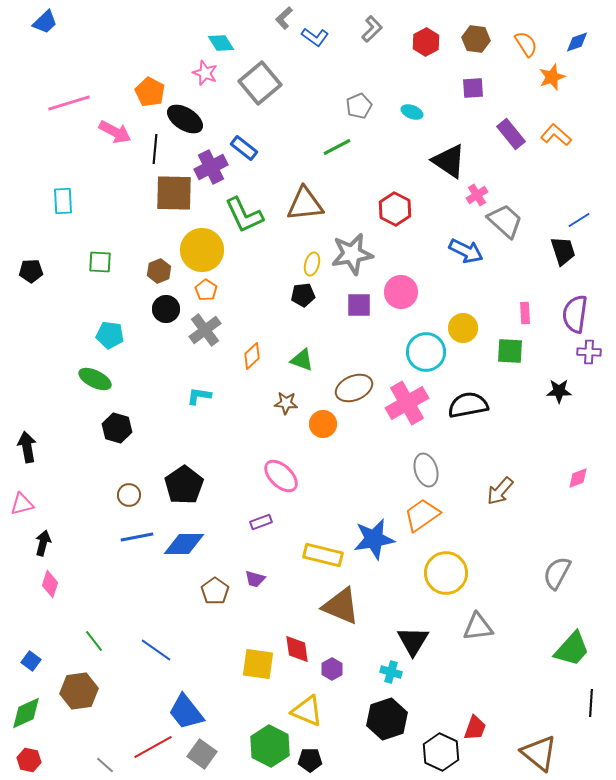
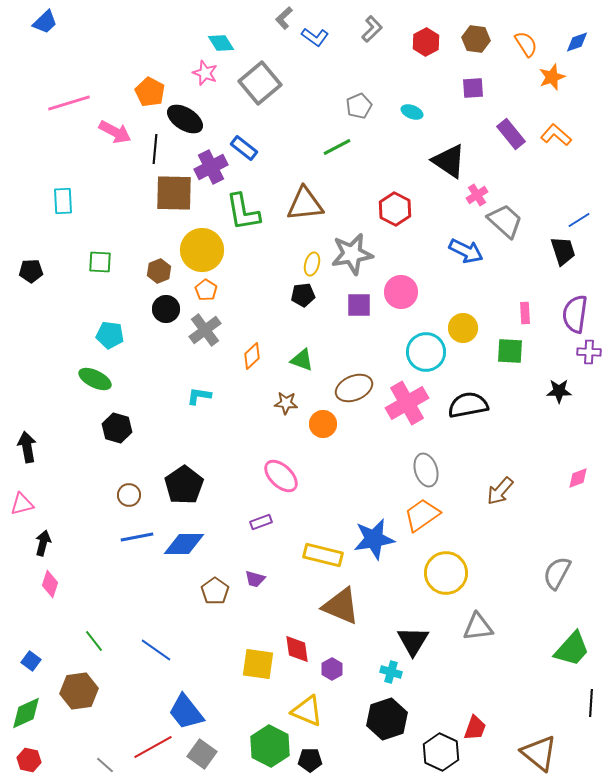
green L-shape at (244, 215): moved 1 px left, 3 px up; rotated 15 degrees clockwise
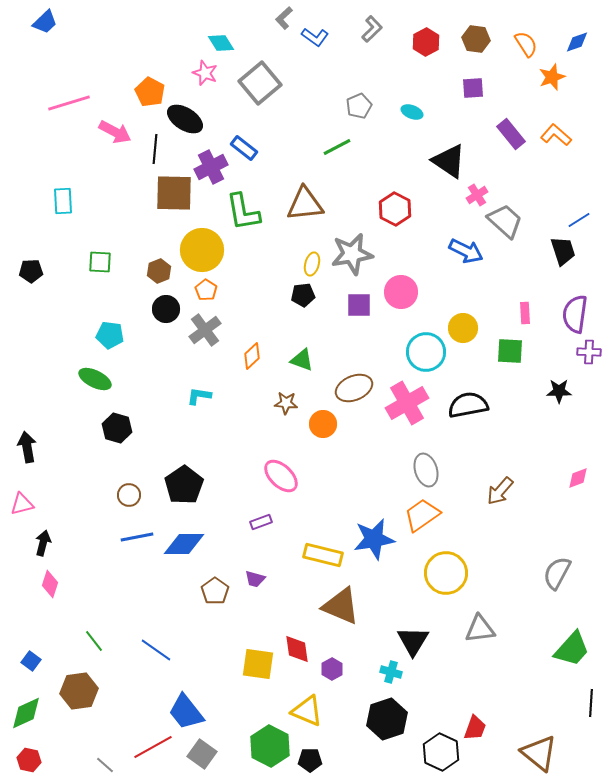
gray triangle at (478, 627): moved 2 px right, 2 px down
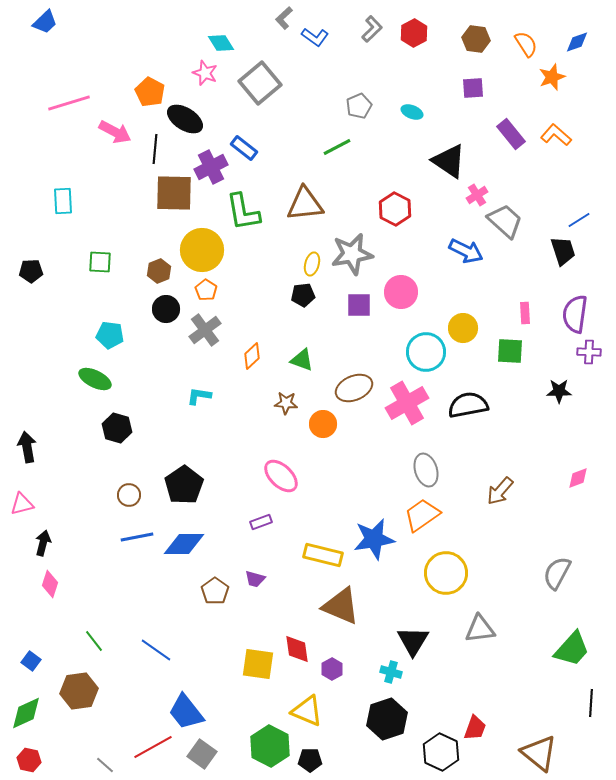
red hexagon at (426, 42): moved 12 px left, 9 px up
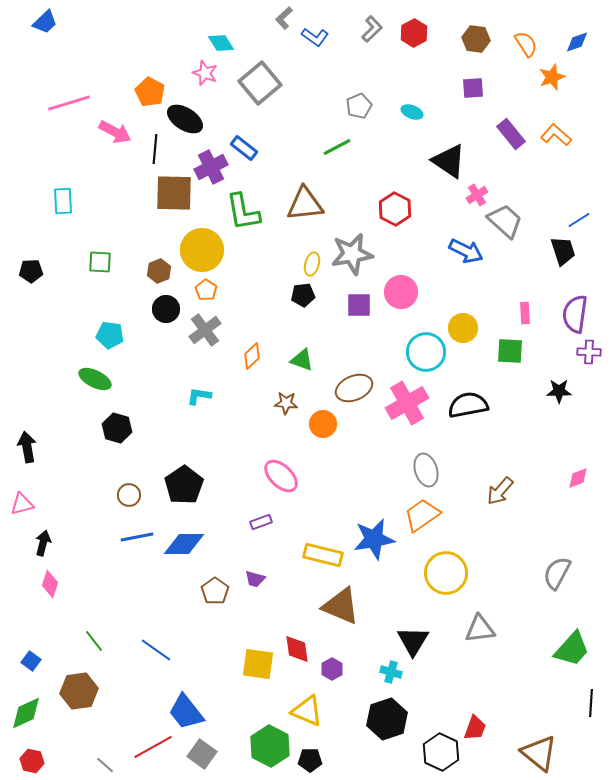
red hexagon at (29, 760): moved 3 px right, 1 px down
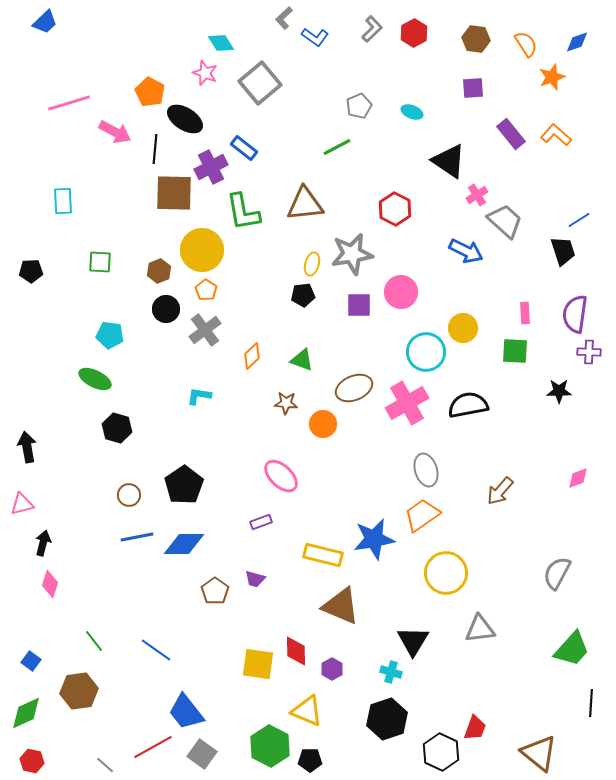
green square at (510, 351): moved 5 px right
red diamond at (297, 649): moved 1 px left, 2 px down; rotated 8 degrees clockwise
